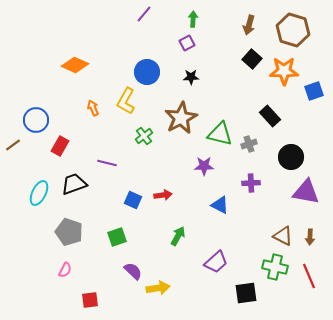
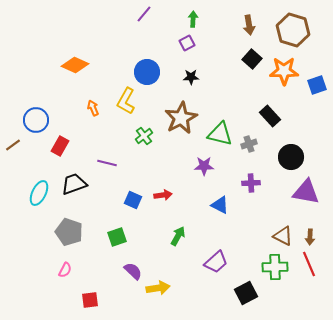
brown arrow at (249, 25): rotated 24 degrees counterclockwise
blue square at (314, 91): moved 3 px right, 6 px up
green cross at (275, 267): rotated 15 degrees counterclockwise
red line at (309, 276): moved 12 px up
black square at (246, 293): rotated 20 degrees counterclockwise
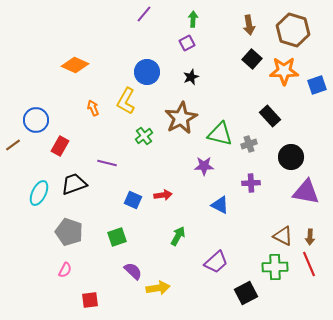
black star at (191, 77): rotated 21 degrees counterclockwise
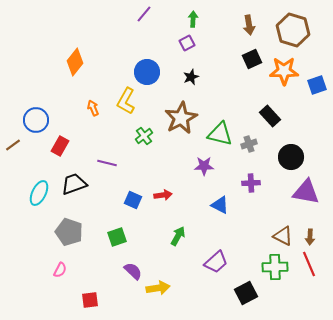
black square at (252, 59): rotated 24 degrees clockwise
orange diamond at (75, 65): moved 3 px up; rotated 76 degrees counterclockwise
pink semicircle at (65, 270): moved 5 px left
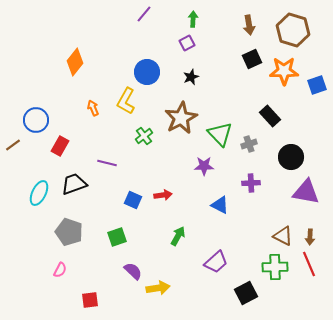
green triangle at (220, 134): rotated 32 degrees clockwise
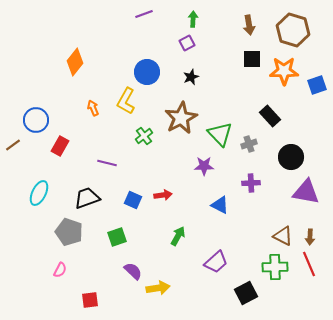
purple line at (144, 14): rotated 30 degrees clockwise
black square at (252, 59): rotated 24 degrees clockwise
black trapezoid at (74, 184): moved 13 px right, 14 px down
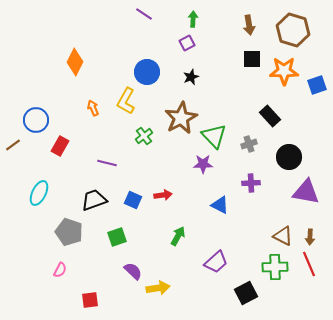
purple line at (144, 14): rotated 54 degrees clockwise
orange diamond at (75, 62): rotated 12 degrees counterclockwise
green triangle at (220, 134): moved 6 px left, 2 px down
black circle at (291, 157): moved 2 px left
purple star at (204, 166): moved 1 px left, 2 px up
black trapezoid at (87, 198): moved 7 px right, 2 px down
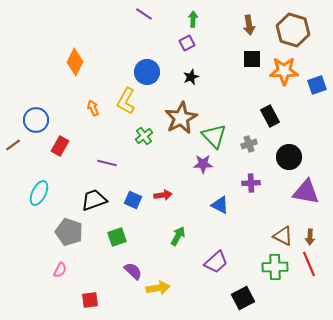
black rectangle at (270, 116): rotated 15 degrees clockwise
black square at (246, 293): moved 3 px left, 5 px down
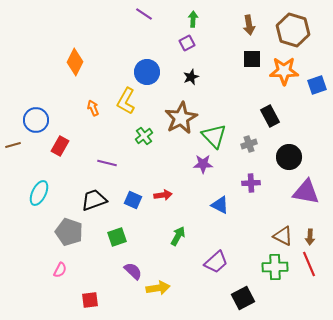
brown line at (13, 145): rotated 21 degrees clockwise
